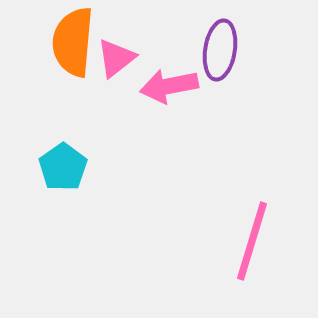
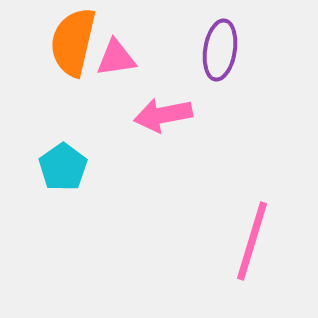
orange semicircle: rotated 8 degrees clockwise
pink triangle: rotated 30 degrees clockwise
pink arrow: moved 6 px left, 29 px down
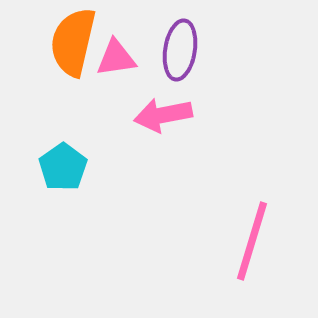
purple ellipse: moved 40 px left
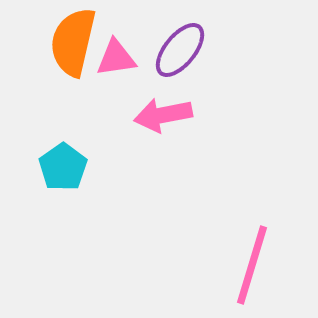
purple ellipse: rotated 30 degrees clockwise
pink line: moved 24 px down
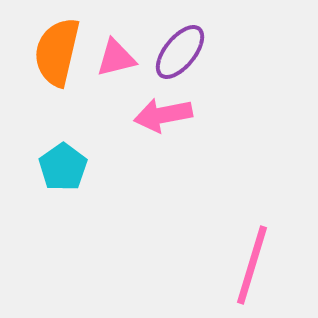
orange semicircle: moved 16 px left, 10 px down
purple ellipse: moved 2 px down
pink triangle: rotated 6 degrees counterclockwise
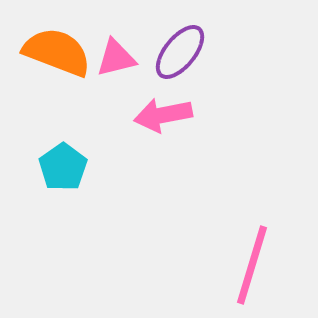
orange semicircle: rotated 98 degrees clockwise
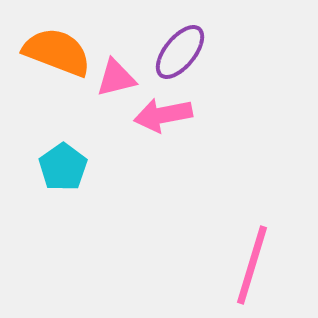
pink triangle: moved 20 px down
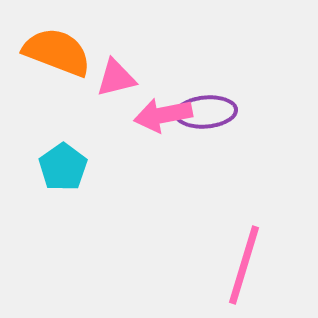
purple ellipse: moved 26 px right, 60 px down; rotated 46 degrees clockwise
pink line: moved 8 px left
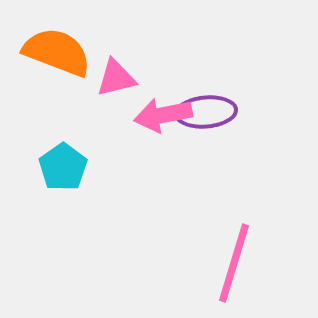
pink line: moved 10 px left, 2 px up
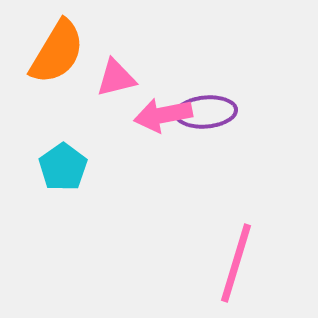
orange semicircle: rotated 100 degrees clockwise
pink line: moved 2 px right
